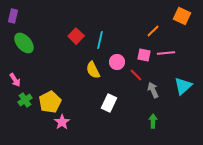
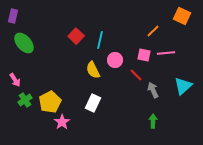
pink circle: moved 2 px left, 2 px up
white rectangle: moved 16 px left
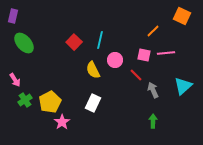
red square: moved 2 px left, 6 px down
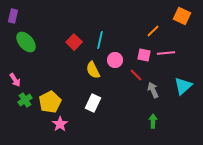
green ellipse: moved 2 px right, 1 px up
pink star: moved 2 px left, 2 px down
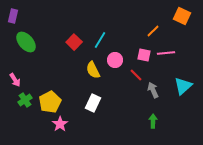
cyan line: rotated 18 degrees clockwise
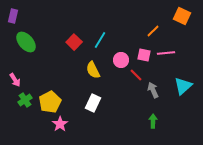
pink circle: moved 6 px right
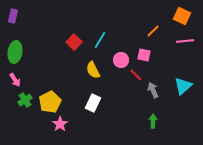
green ellipse: moved 11 px left, 10 px down; rotated 50 degrees clockwise
pink line: moved 19 px right, 12 px up
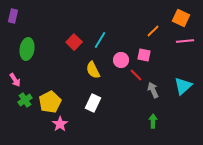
orange square: moved 1 px left, 2 px down
green ellipse: moved 12 px right, 3 px up
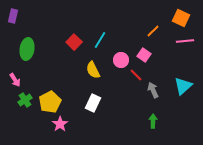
pink square: rotated 24 degrees clockwise
